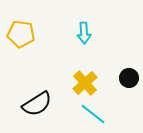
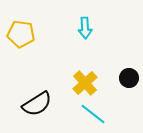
cyan arrow: moved 1 px right, 5 px up
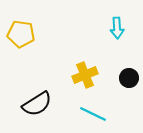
cyan arrow: moved 32 px right
yellow cross: moved 8 px up; rotated 20 degrees clockwise
cyan line: rotated 12 degrees counterclockwise
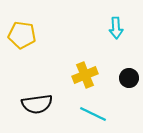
cyan arrow: moved 1 px left
yellow pentagon: moved 1 px right, 1 px down
black semicircle: rotated 24 degrees clockwise
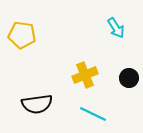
cyan arrow: rotated 30 degrees counterclockwise
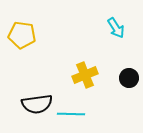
cyan line: moved 22 px left; rotated 24 degrees counterclockwise
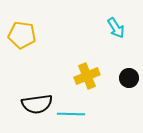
yellow cross: moved 2 px right, 1 px down
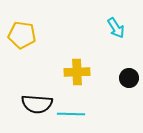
yellow cross: moved 10 px left, 4 px up; rotated 20 degrees clockwise
black semicircle: rotated 12 degrees clockwise
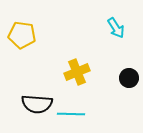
yellow cross: rotated 20 degrees counterclockwise
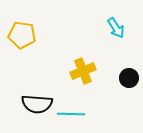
yellow cross: moved 6 px right, 1 px up
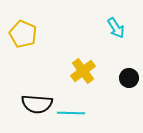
yellow pentagon: moved 1 px right, 1 px up; rotated 16 degrees clockwise
yellow cross: rotated 15 degrees counterclockwise
cyan line: moved 1 px up
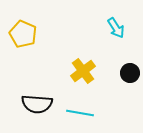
black circle: moved 1 px right, 5 px up
cyan line: moved 9 px right; rotated 8 degrees clockwise
